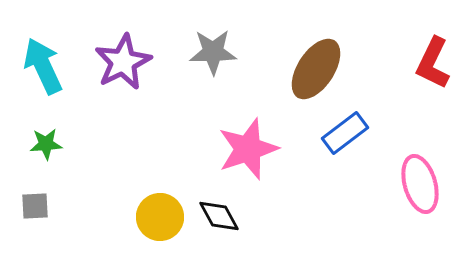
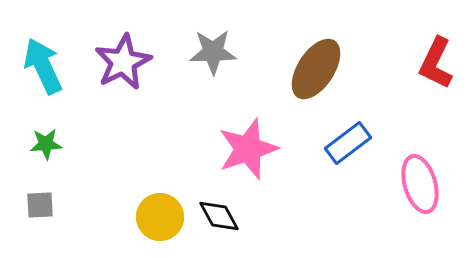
red L-shape: moved 3 px right
blue rectangle: moved 3 px right, 10 px down
gray square: moved 5 px right, 1 px up
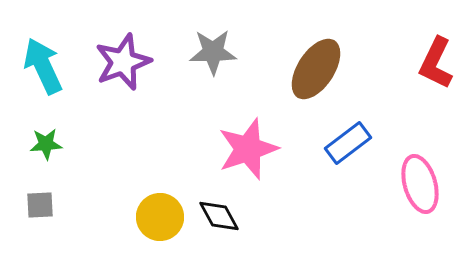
purple star: rotated 6 degrees clockwise
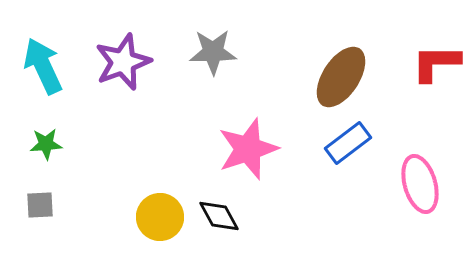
red L-shape: rotated 64 degrees clockwise
brown ellipse: moved 25 px right, 8 px down
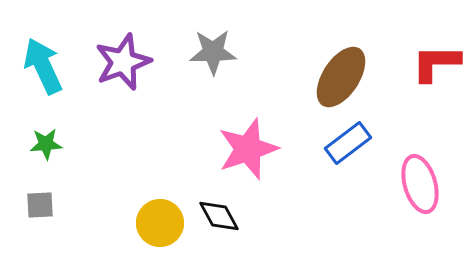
yellow circle: moved 6 px down
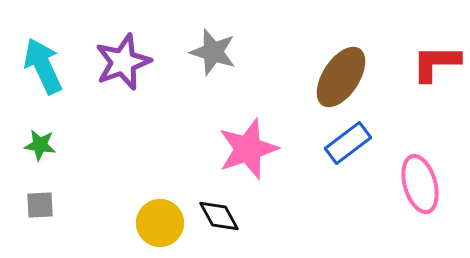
gray star: rotated 18 degrees clockwise
green star: moved 6 px left, 1 px down; rotated 12 degrees clockwise
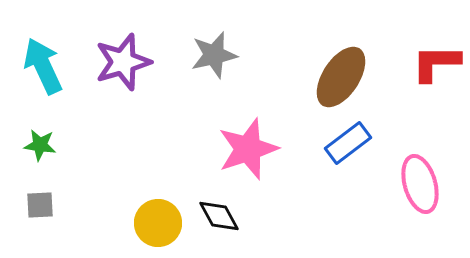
gray star: moved 1 px right, 3 px down; rotated 30 degrees counterclockwise
purple star: rotated 4 degrees clockwise
yellow circle: moved 2 px left
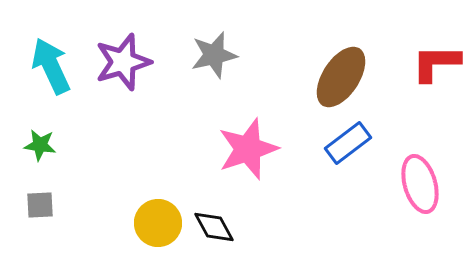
cyan arrow: moved 8 px right
black diamond: moved 5 px left, 11 px down
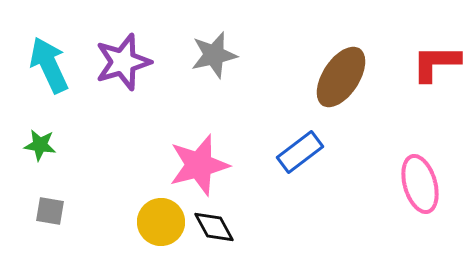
cyan arrow: moved 2 px left, 1 px up
blue rectangle: moved 48 px left, 9 px down
pink star: moved 49 px left, 16 px down; rotated 4 degrees clockwise
gray square: moved 10 px right, 6 px down; rotated 12 degrees clockwise
yellow circle: moved 3 px right, 1 px up
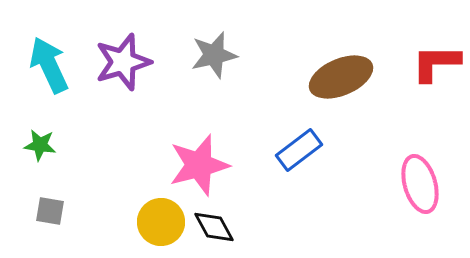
brown ellipse: rotated 34 degrees clockwise
blue rectangle: moved 1 px left, 2 px up
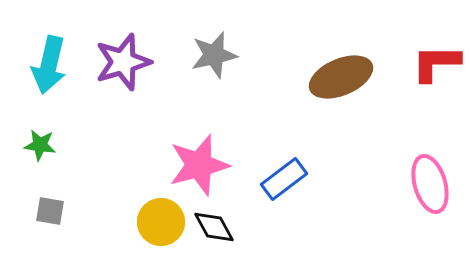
cyan arrow: rotated 142 degrees counterclockwise
blue rectangle: moved 15 px left, 29 px down
pink ellipse: moved 10 px right
